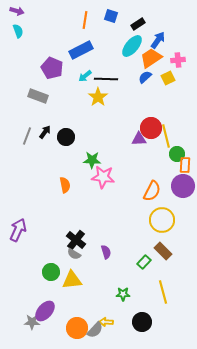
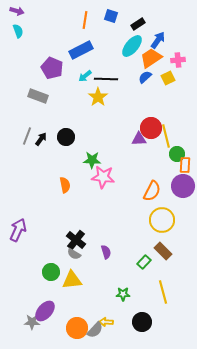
black arrow at (45, 132): moved 4 px left, 7 px down
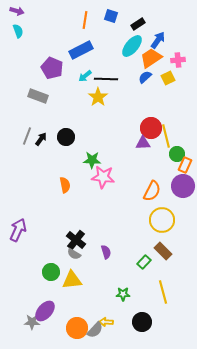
purple triangle at (139, 139): moved 4 px right, 4 px down
orange rectangle at (185, 165): rotated 21 degrees clockwise
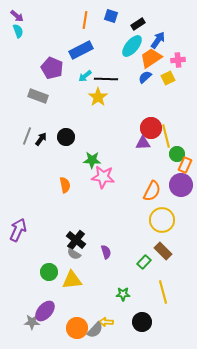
purple arrow at (17, 11): moved 5 px down; rotated 24 degrees clockwise
purple circle at (183, 186): moved 2 px left, 1 px up
green circle at (51, 272): moved 2 px left
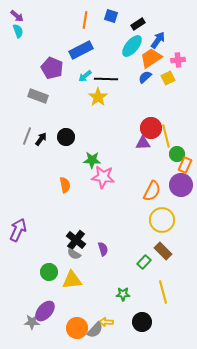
purple semicircle at (106, 252): moved 3 px left, 3 px up
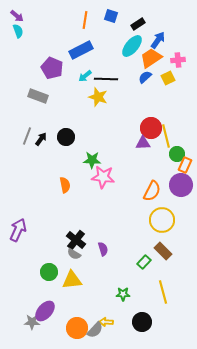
yellow star at (98, 97): rotated 18 degrees counterclockwise
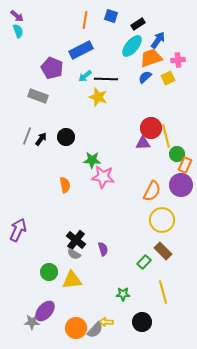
orange trapezoid at (151, 58): rotated 15 degrees clockwise
orange circle at (77, 328): moved 1 px left
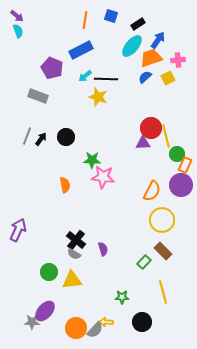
green star at (123, 294): moved 1 px left, 3 px down
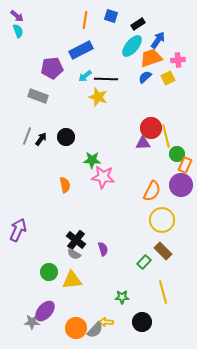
purple pentagon at (52, 68): rotated 30 degrees counterclockwise
